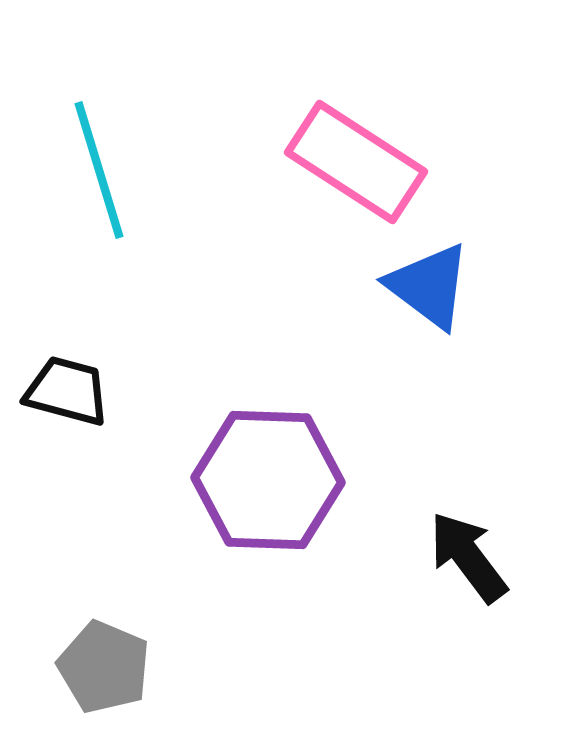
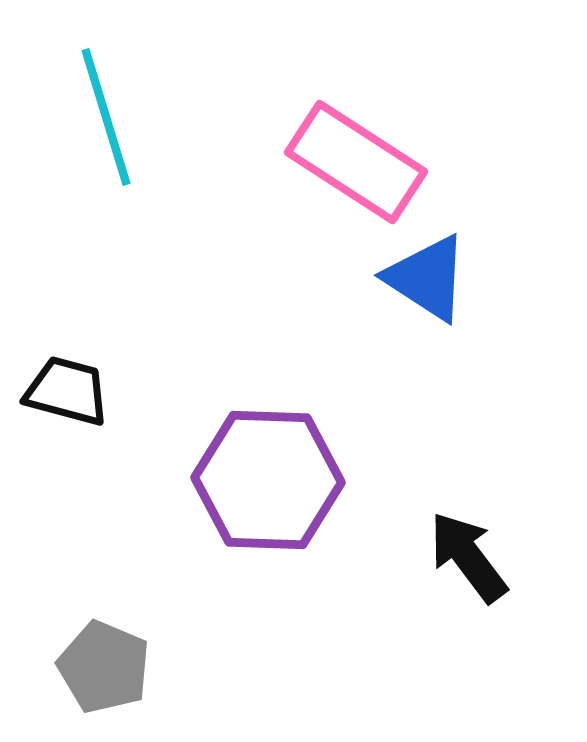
cyan line: moved 7 px right, 53 px up
blue triangle: moved 2 px left, 8 px up; rotated 4 degrees counterclockwise
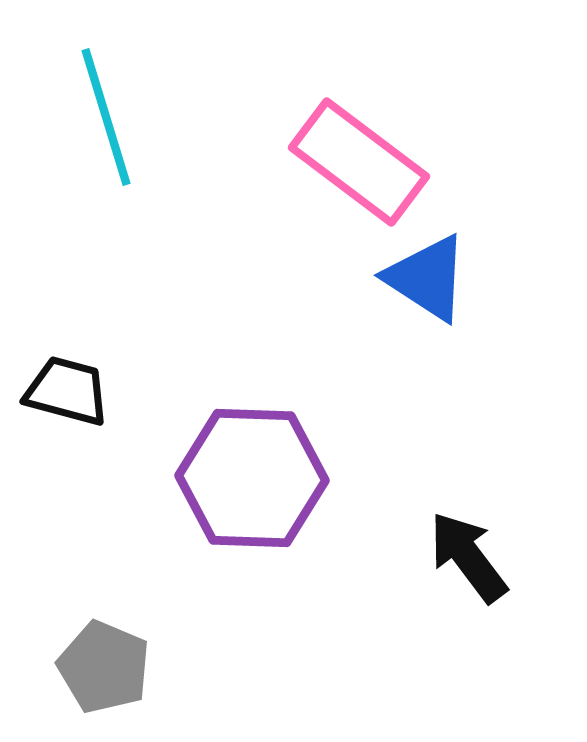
pink rectangle: moved 3 px right; rotated 4 degrees clockwise
purple hexagon: moved 16 px left, 2 px up
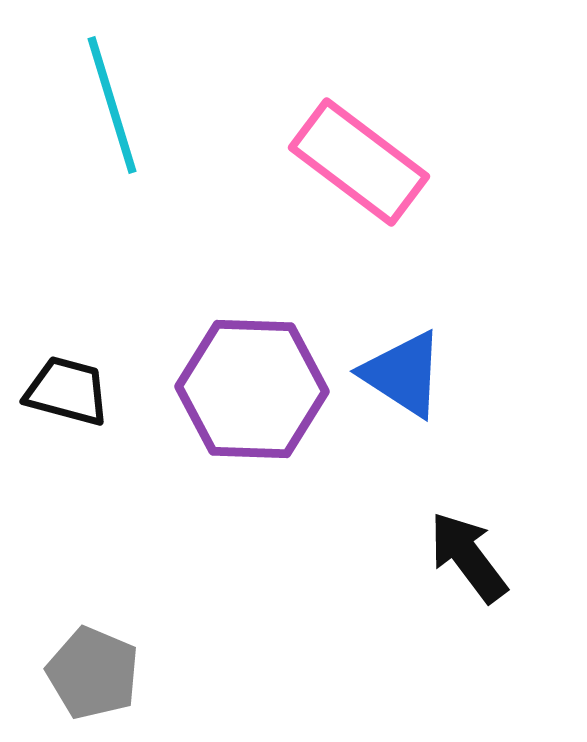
cyan line: moved 6 px right, 12 px up
blue triangle: moved 24 px left, 96 px down
purple hexagon: moved 89 px up
gray pentagon: moved 11 px left, 6 px down
